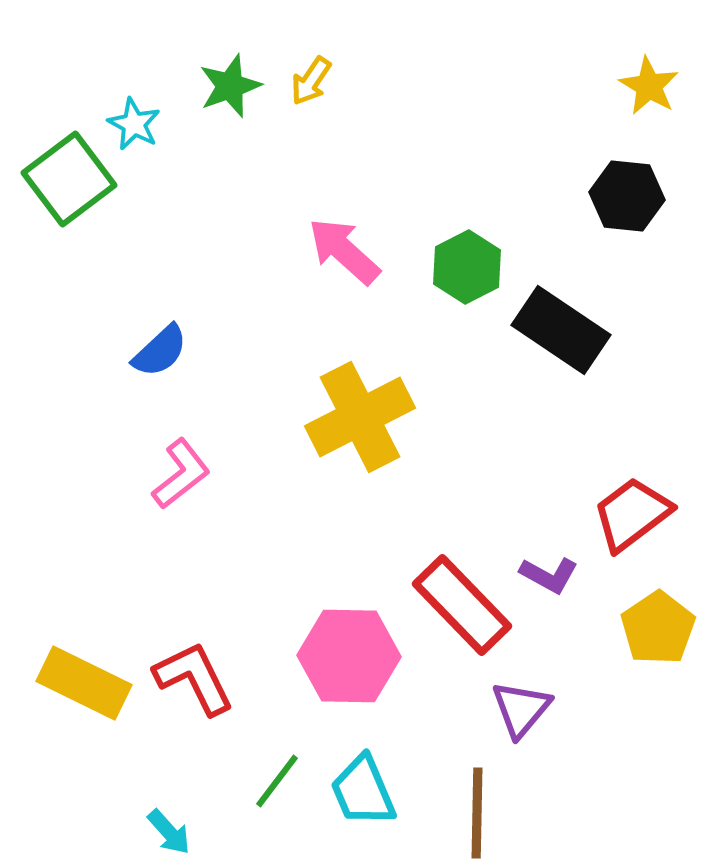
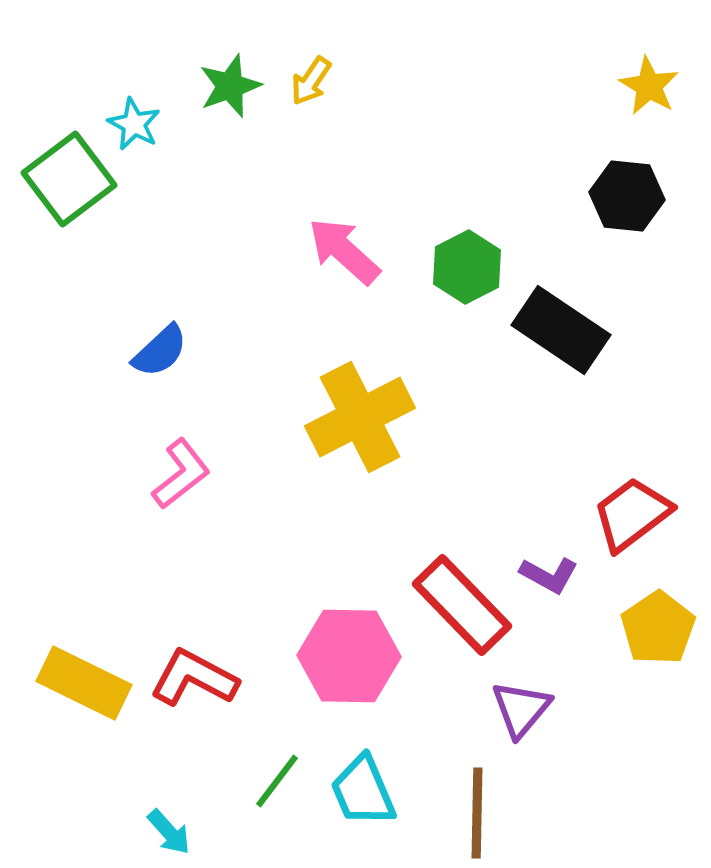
red L-shape: rotated 36 degrees counterclockwise
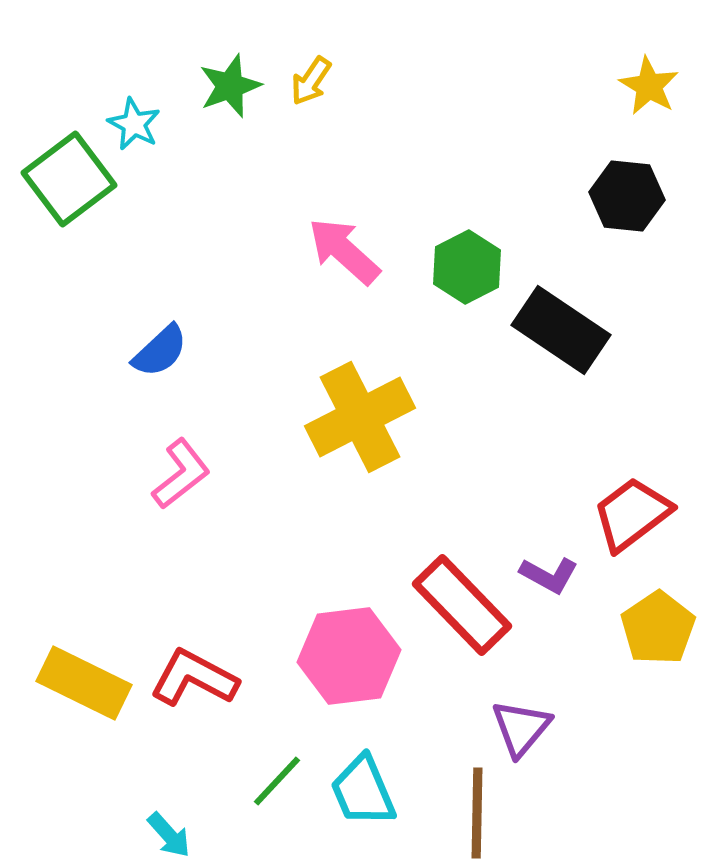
pink hexagon: rotated 8 degrees counterclockwise
purple triangle: moved 19 px down
green line: rotated 6 degrees clockwise
cyan arrow: moved 3 px down
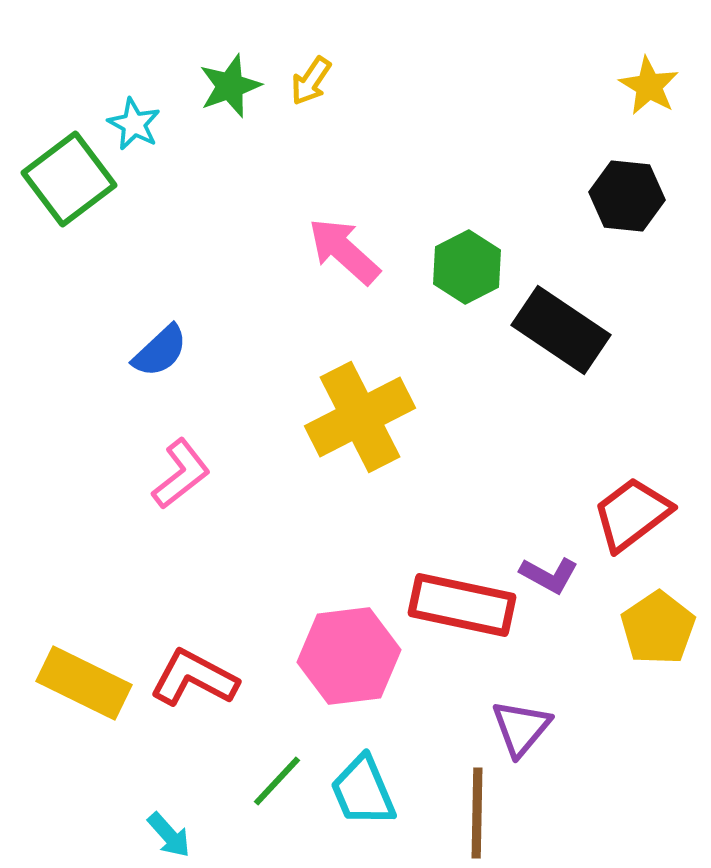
red rectangle: rotated 34 degrees counterclockwise
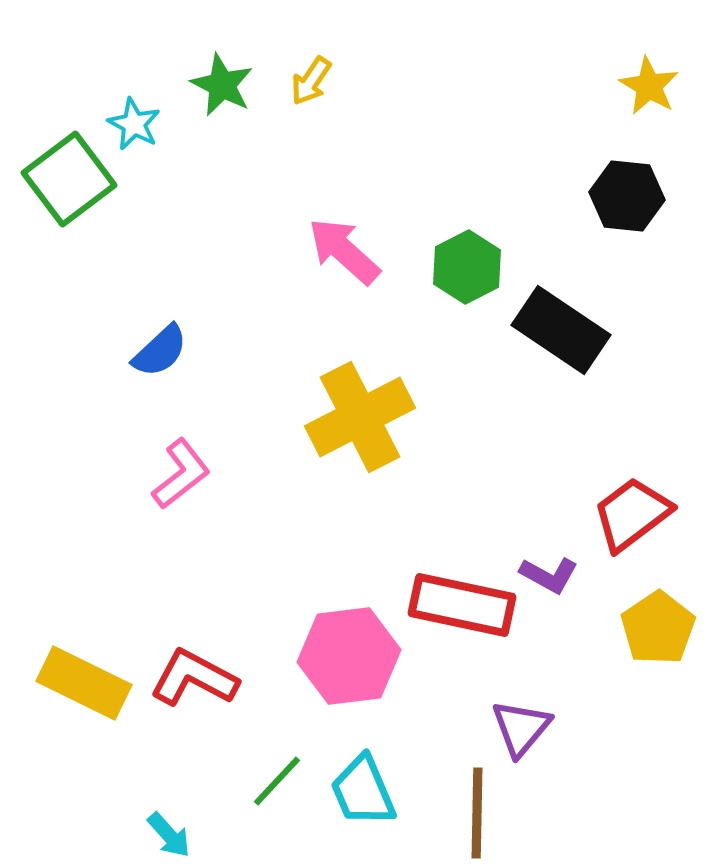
green star: moved 8 px left, 1 px up; rotated 26 degrees counterclockwise
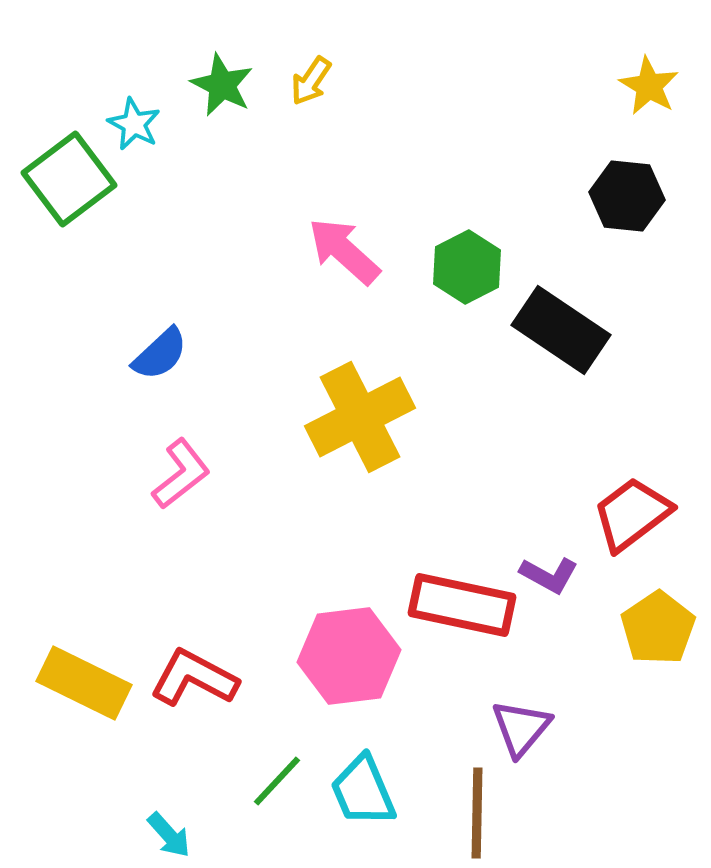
blue semicircle: moved 3 px down
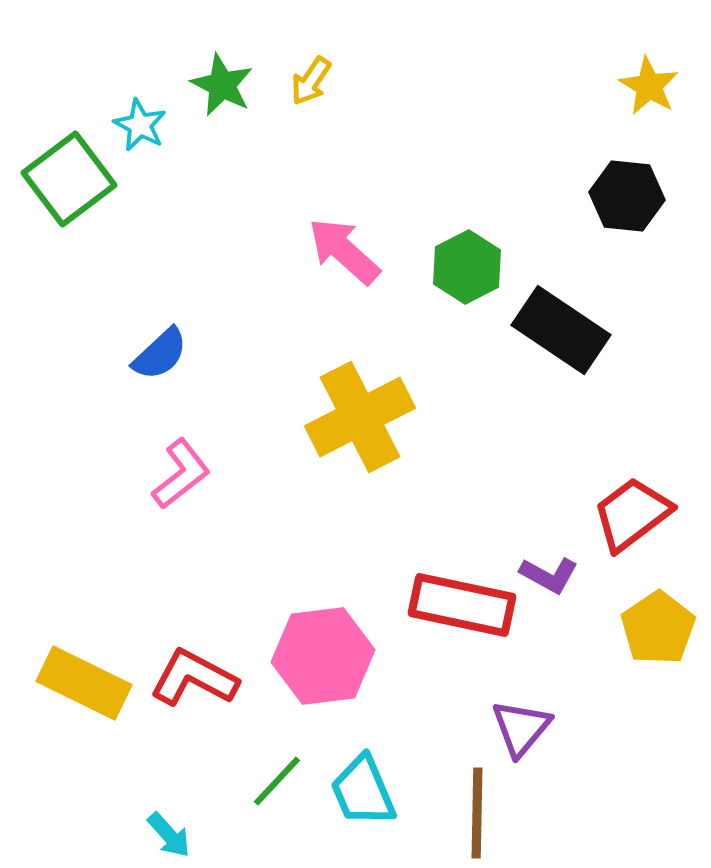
cyan star: moved 6 px right, 1 px down
pink hexagon: moved 26 px left
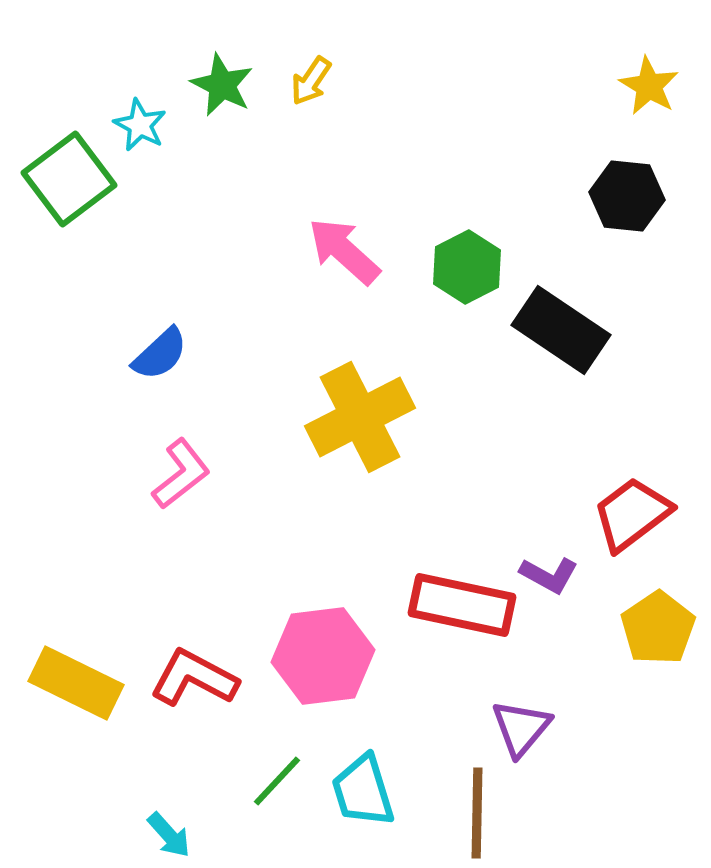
yellow rectangle: moved 8 px left
cyan trapezoid: rotated 6 degrees clockwise
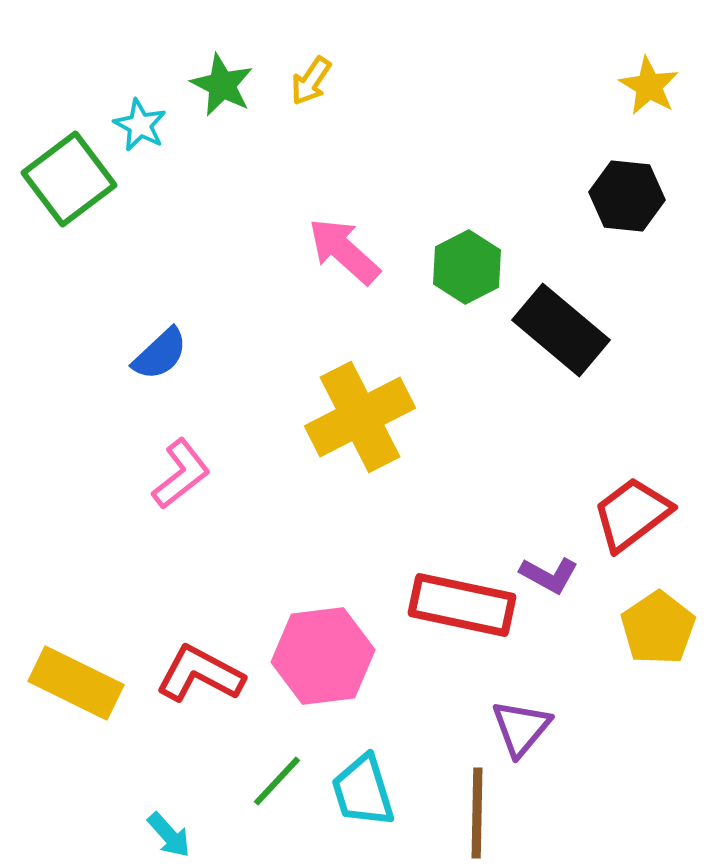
black rectangle: rotated 6 degrees clockwise
red L-shape: moved 6 px right, 4 px up
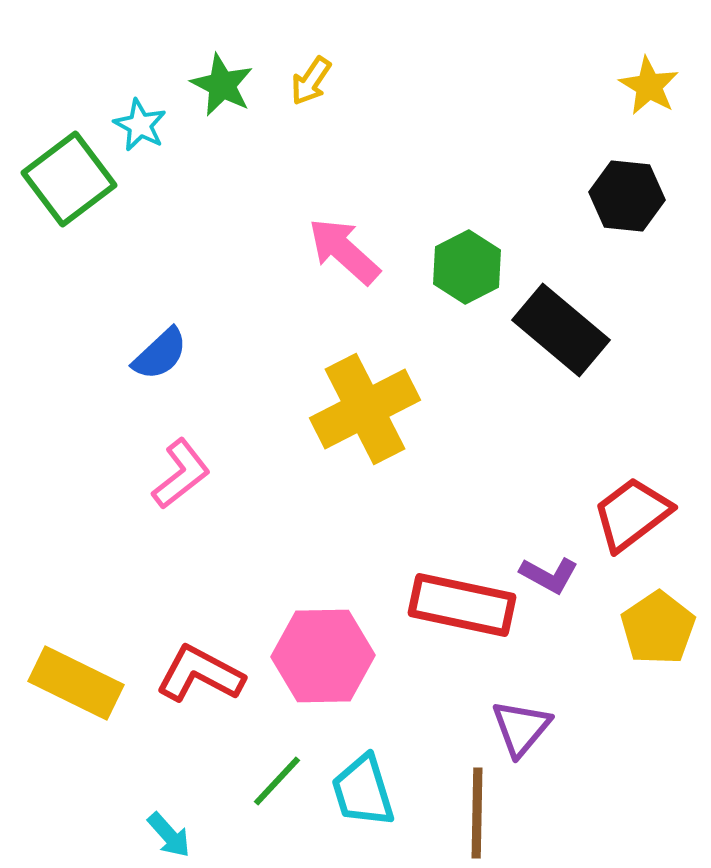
yellow cross: moved 5 px right, 8 px up
pink hexagon: rotated 6 degrees clockwise
